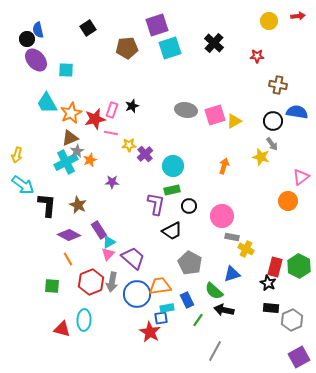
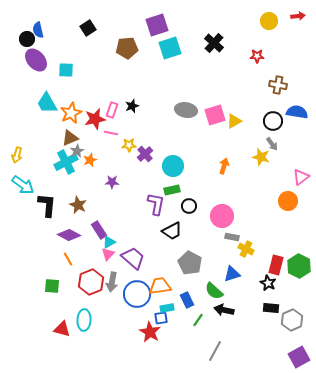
red rectangle at (275, 267): moved 1 px right, 2 px up
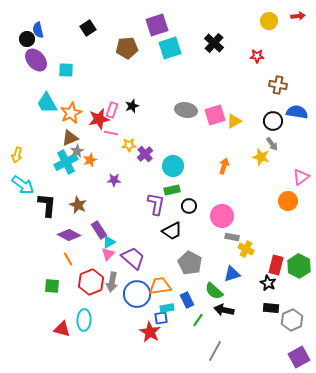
red star at (95, 119): moved 4 px right
purple star at (112, 182): moved 2 px right, 2 px up
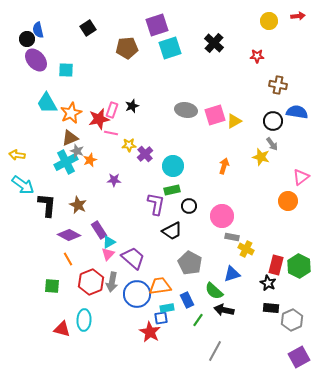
gray star at (77, 151): rotated 24 degrees counterclockwise
yellow arrow at (17, 155): rotated 84 degrees clockwise
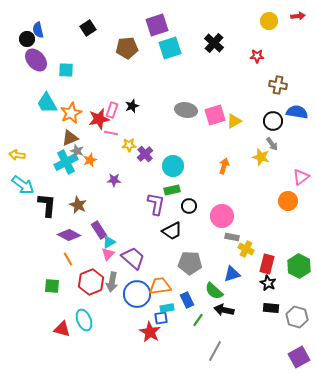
gray pentagon at (190, 263): rotated 25 degrees counterclockwise
red rectangle at (276, 265): moved 9 px left, 1 px up
cyan ellipse at (84, 320): rotated 25 degrees counterclockwise
gray hexagon at (292, 320): moved 5 px right, 3 px up; rotated 20 degrees counterclockwise
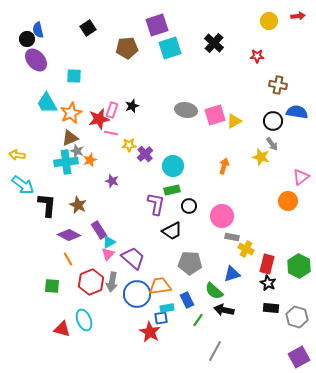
cyan square at (66, 70): moved 8 px right, 6 px down
cyan cross at (66, 162): rotated 20 degrees clockwise
purple star at (114, 180): moved 2 px left, 1 px down; rotated 16 degrees clockwise
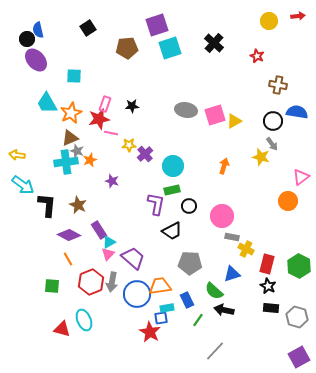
red star at (257, 56): rotated 24 degrees clockwise
black star at (132, 106): rotated 16 degrees clockwise
pink rectangle at (112, 110): moved 7 px left, 6 px up
black star at (268, 283): moved 3 px down
gray line at (215, 351): rotated 15 degrees clockwise
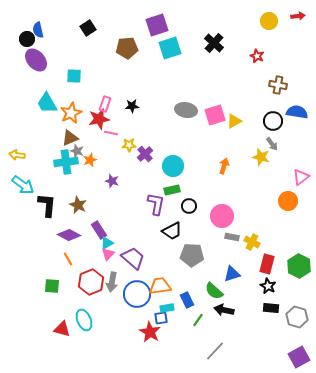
cyan triangle at (109, 242): moved 2 px left, 1 px down
yellow cross at (246, 249): moved 6 px right, 7 px up
gray pentagon at (190, 263): moved 2 px right, 8 px up
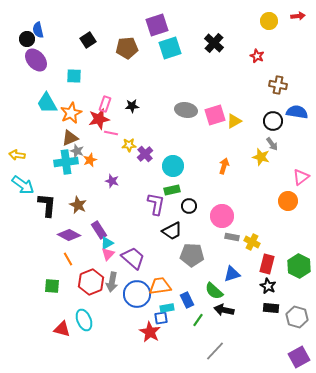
black square at (88, 28): moved 12 px down
